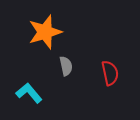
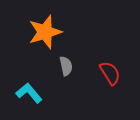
red semicircle: rotated 20 degrees counterclockwise
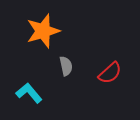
orange star: moved 2 px left, 1 px up
red semicircle: rotated 80 degrees clockwise
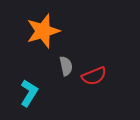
red semicircle: moved 16 px left, 3 px down; rotated 20 degrees clockwise
cyan L-shape: rotated 72 degrees clockwise
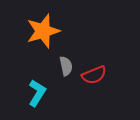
red semicircle: moved 1 px up
cyan L-shape: moved 8 px right
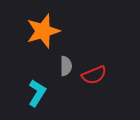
gray semicircle: rotated 12 degrees clockwise
